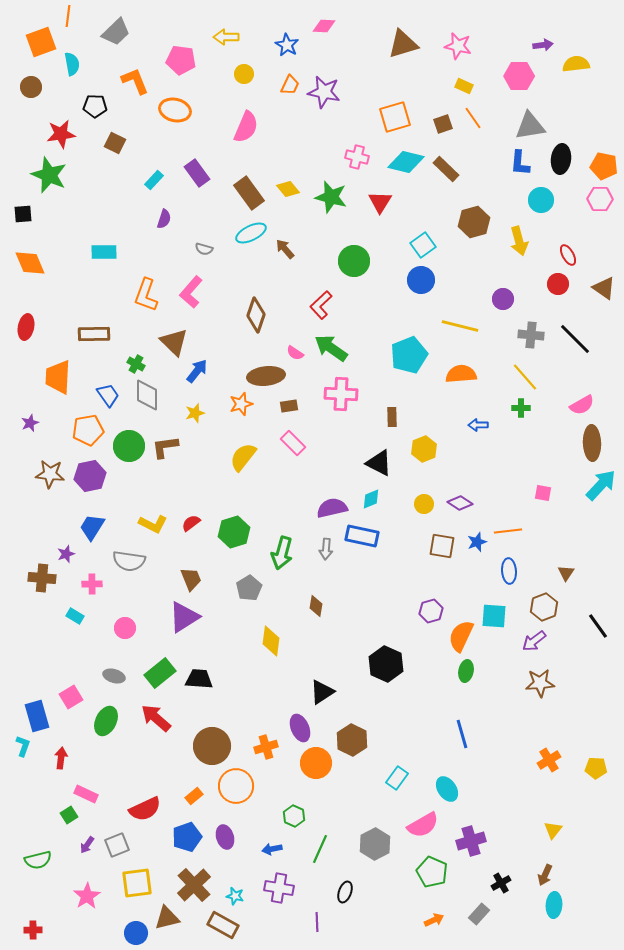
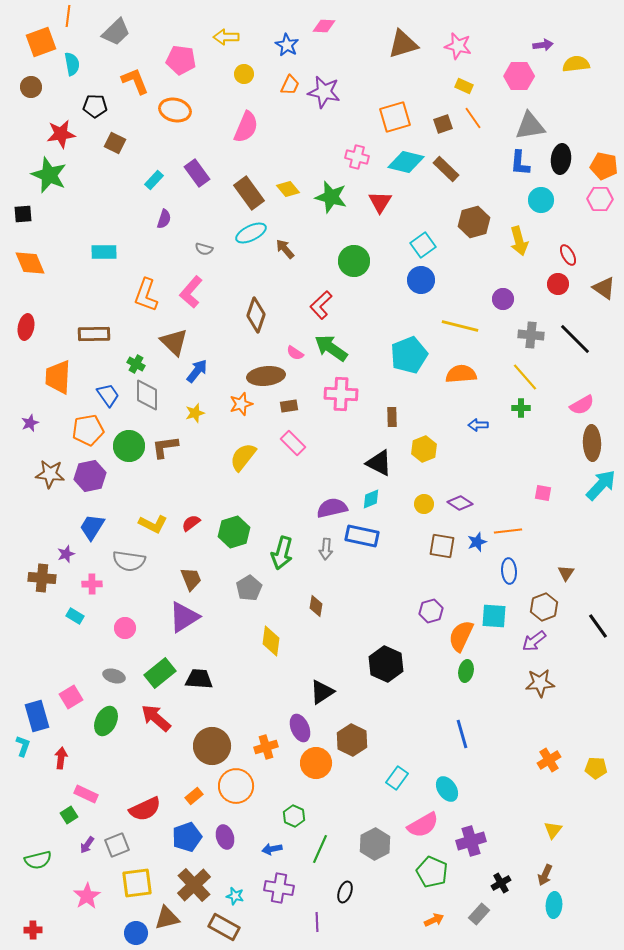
brown rectangle at (223, 925): moved 1 px right, 2 px down
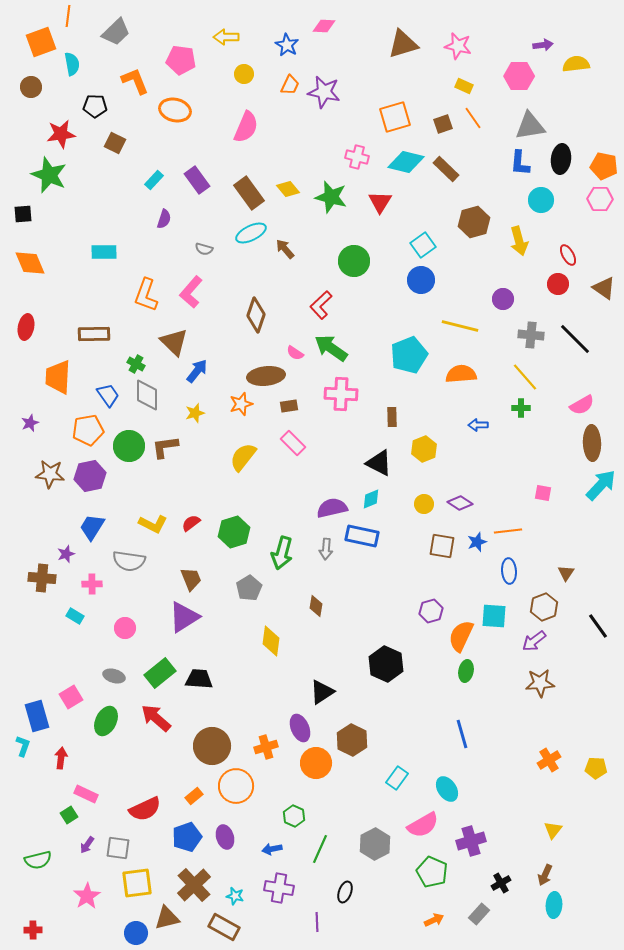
purple rectangle at (197, 173): moved 7 px down
gray square at (117, 845): moved 1 px right, 3 px down; rotated 30 degrees clockwise
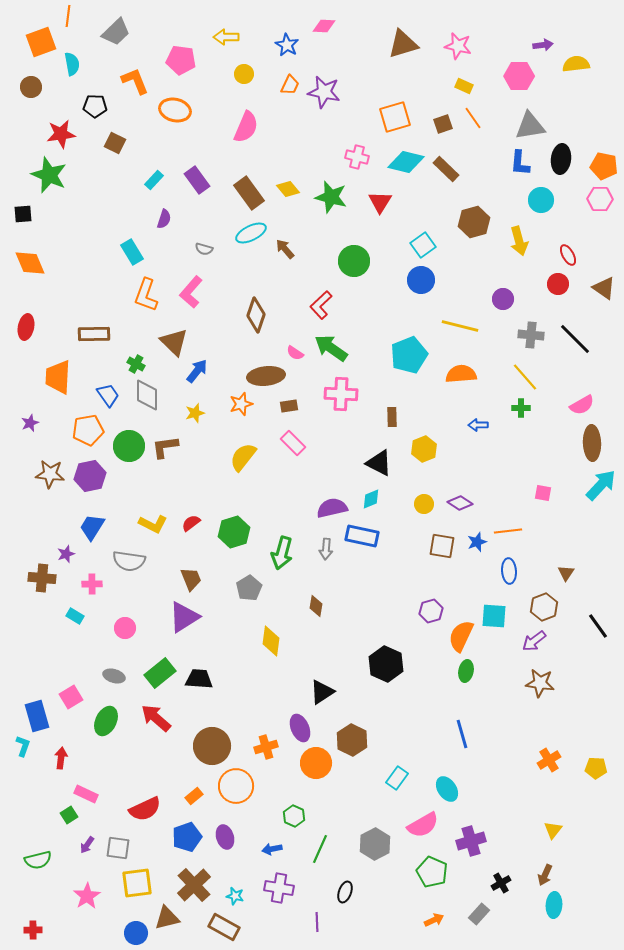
cyan rectangle at (104, 252): moved 28 px right; rotated 60 degrees clockwise
brown star at (540, 683): rotated 12 degrees clockwise
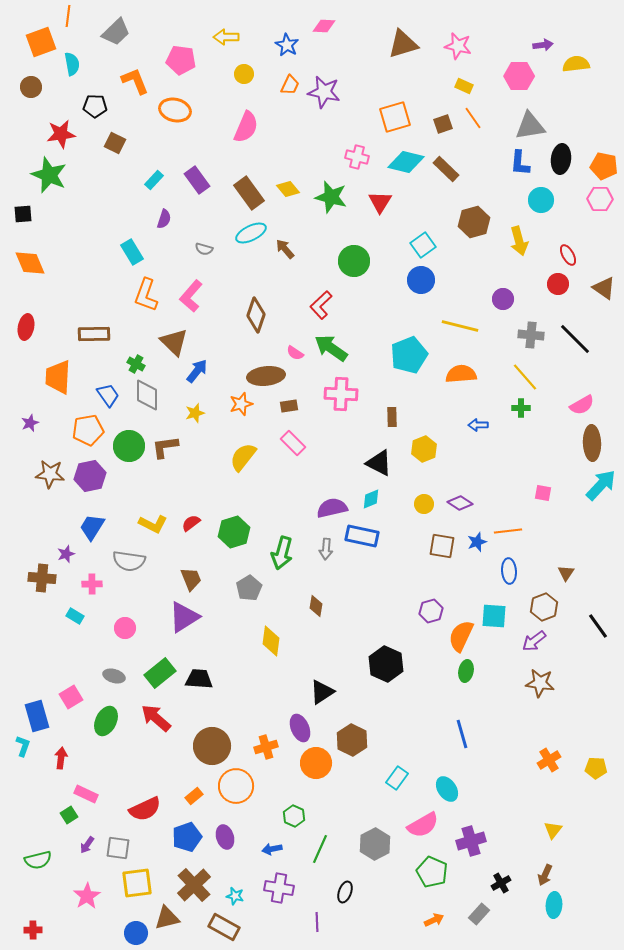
pink L-shape at (191, 292): moved 4 px down
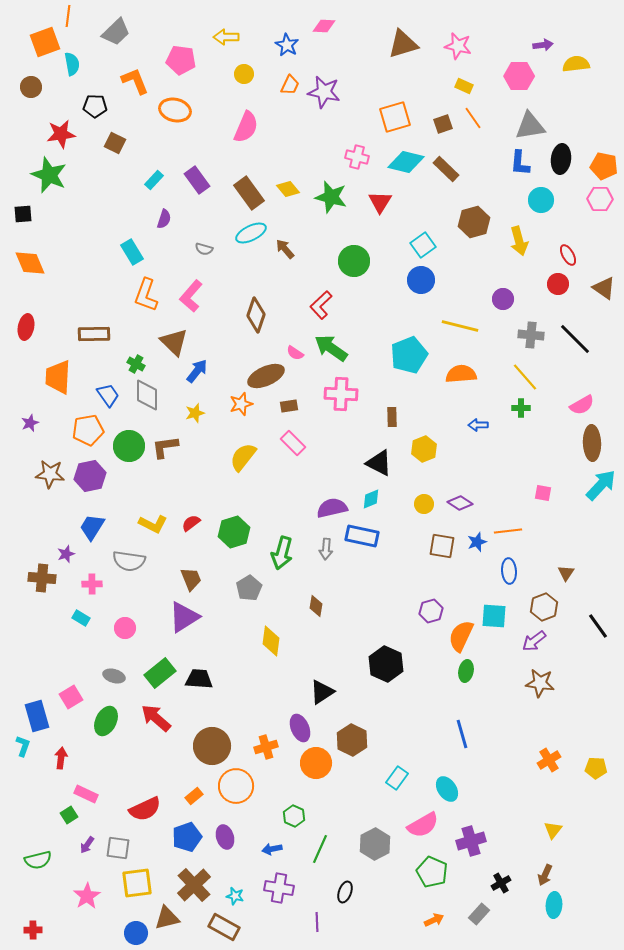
orange square at (41, 42): moved 4 px right
brown ellipse at (266, 376): rotated 18 degrees counterclockwise
cyan rectangle at (75, 616): moved 6 px right, 2 px down
